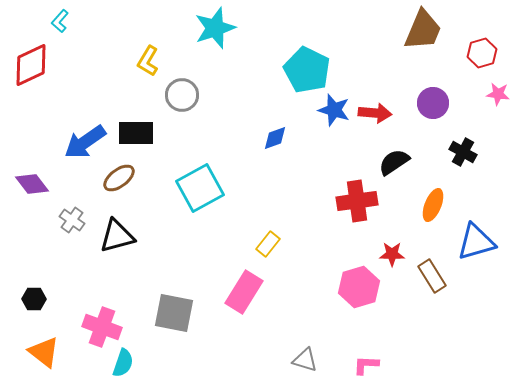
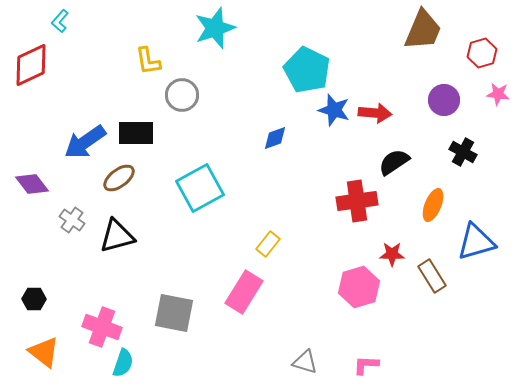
yellow L-shape: rotated 40 degrees counterclockwise
purple circle: moved 11 px right, 3 px up
gray triangle: moved 2 px down
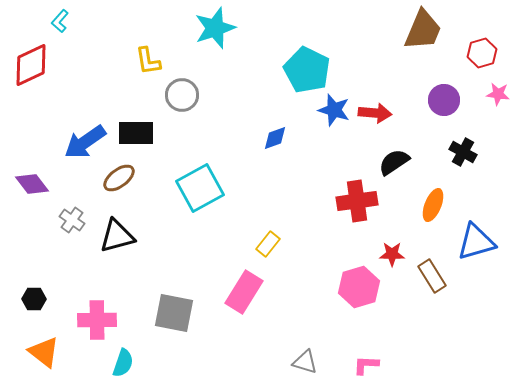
pink cross: moved 5 px left, 7 px up; rotated 21 degrees counterclockwise
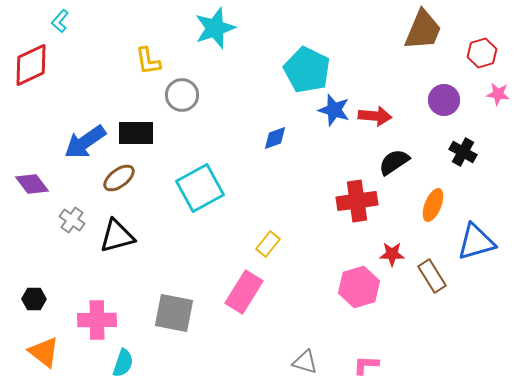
red arrow: moved 3 px down
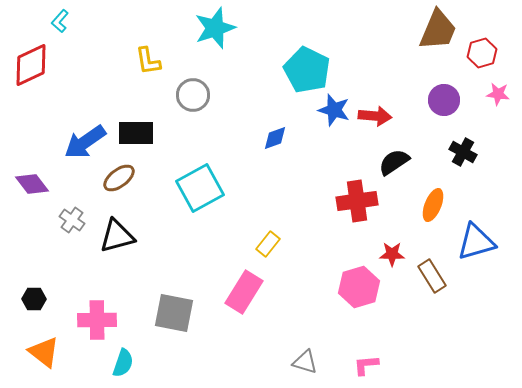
brown trapezoid: moved 15 px right
gray circle: moved 11 px right
pink L-shape: rotated 8 degrees counterclockwise
